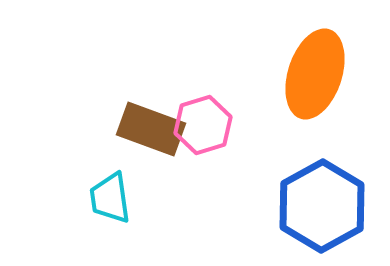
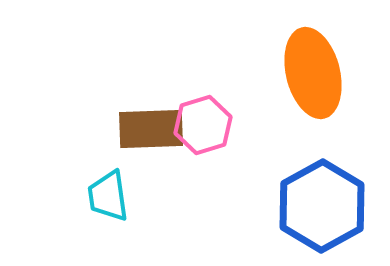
orange ellipse: moved 2 px left, 1 px up; rotated 32 degrees counterclockwise
brown rectangle: rotated 22 degrees counterclockwise
cyan trapezoid: moved 2 px left, 2 px up
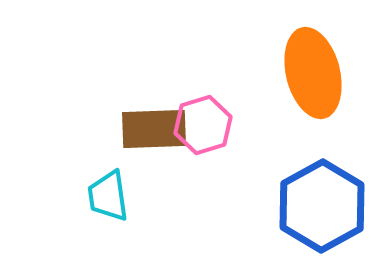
brown rectangle: moved 3 px right
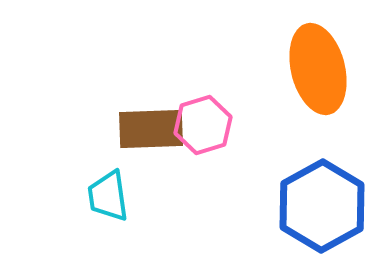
orange ellipse: moved 5 px right, 4 px up
brown rectangle: moved 3 px left
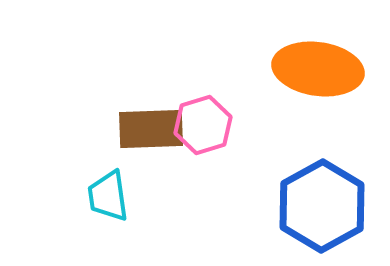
orange ellipse: rotated 68 degrees counterclockwise
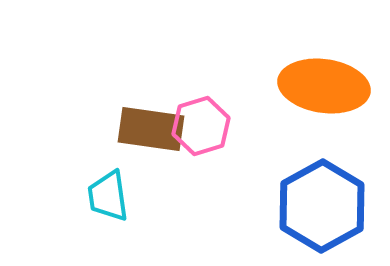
orange ellipse: moved 6 px right, 17 px down
pink hexagon: moved 2 px left, 1 px down
brown rectangle: rotated 10 degrees clockwise
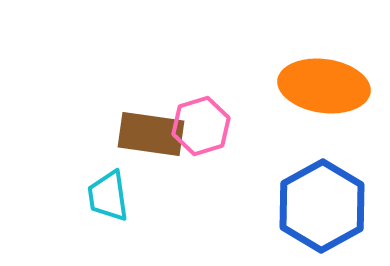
brown rectangle: moved 5 px down
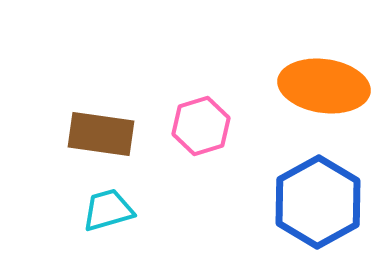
brown rectangle: moved 50 px left
cyan trapezoid: moved 14 px down; rotated 82 degrees clockwise
blue hexagon: moved 4 px left, 4 px up
